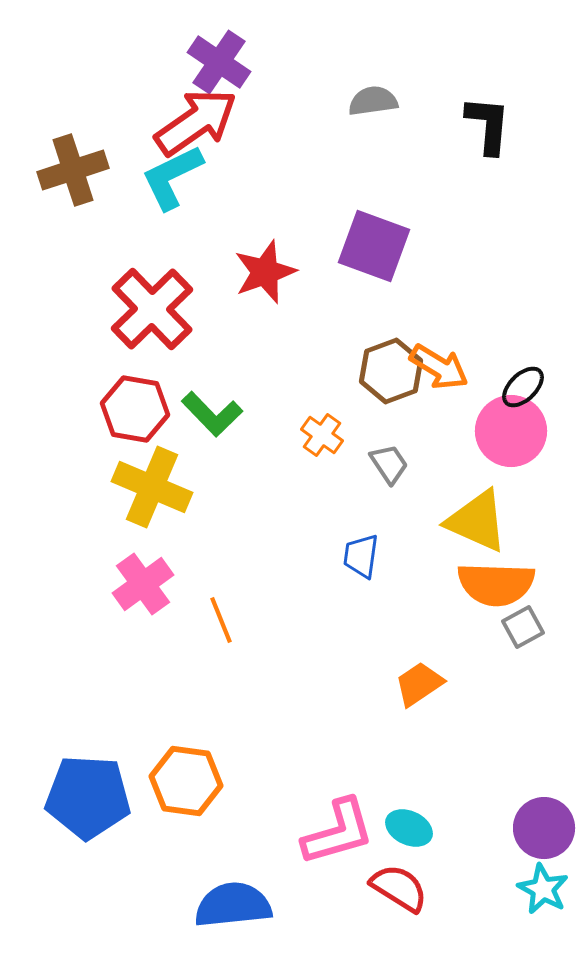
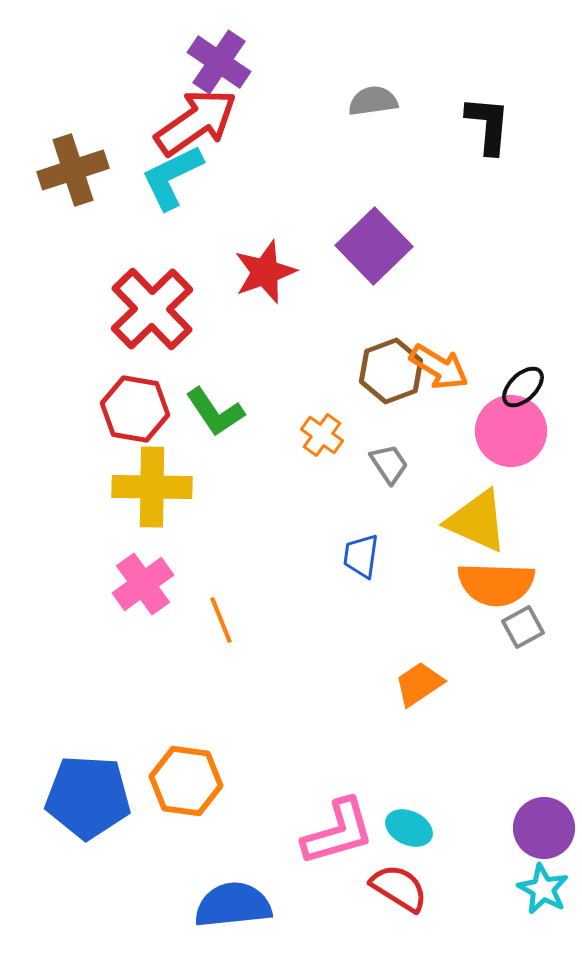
purple square: rotated 26 degrees clockwise
green L-shape: moved 3 px right, 2 px up; rotated 10 degrees clockwise
yellow cross: rotated 22 degrees counterclockwise
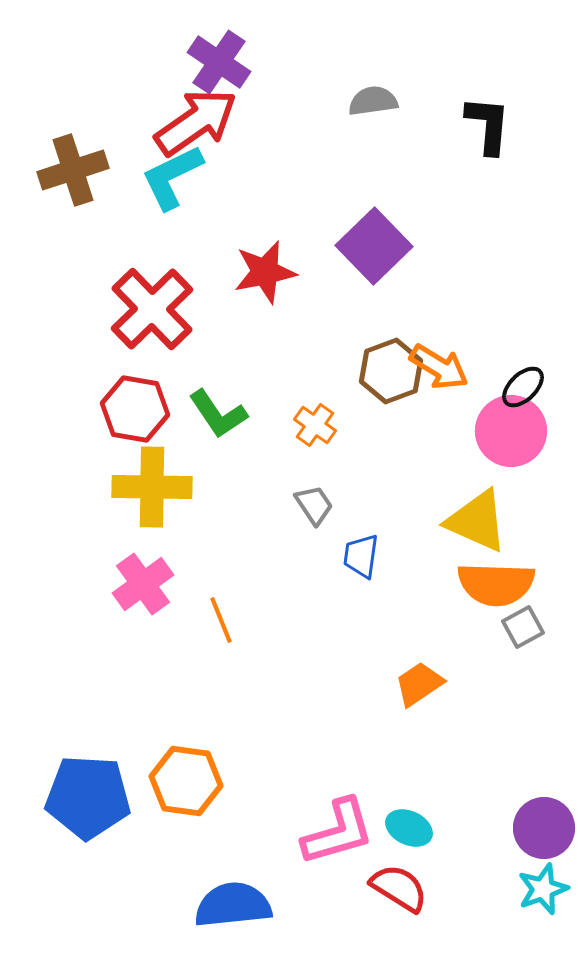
red star: rotated 8 degrees clockwise
green L-shape: moved 3 px right, 2 px down
orange cross: moved 7 px left, 10 px up
gray trapezoid: moved 75 px left, 41 px down
cyan star: rotated 24 degrees clockwise
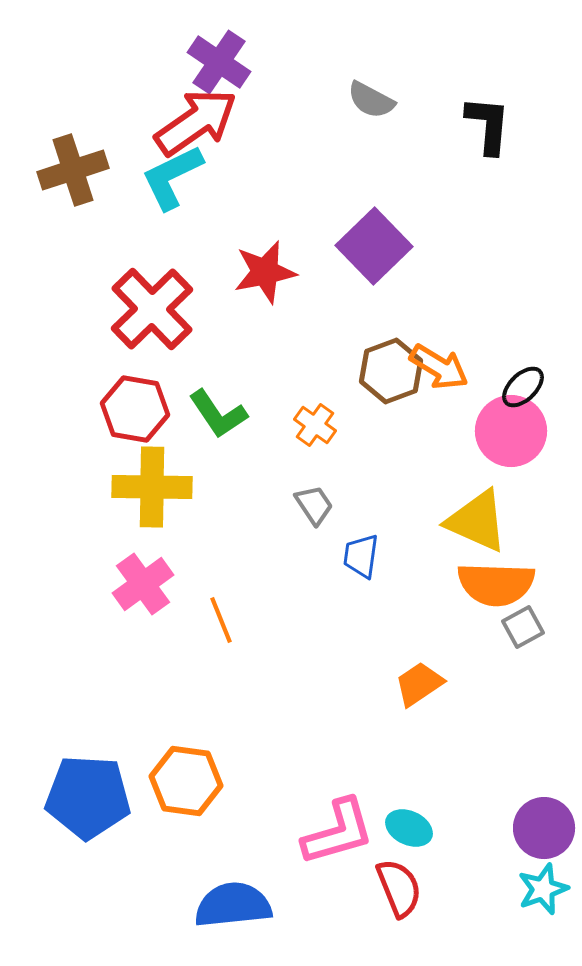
gray semicircle: moved 2 px left, 1 px up; rotated 144 degrees counterclockwise
red semicircle: rotated 36 degrees clockwise
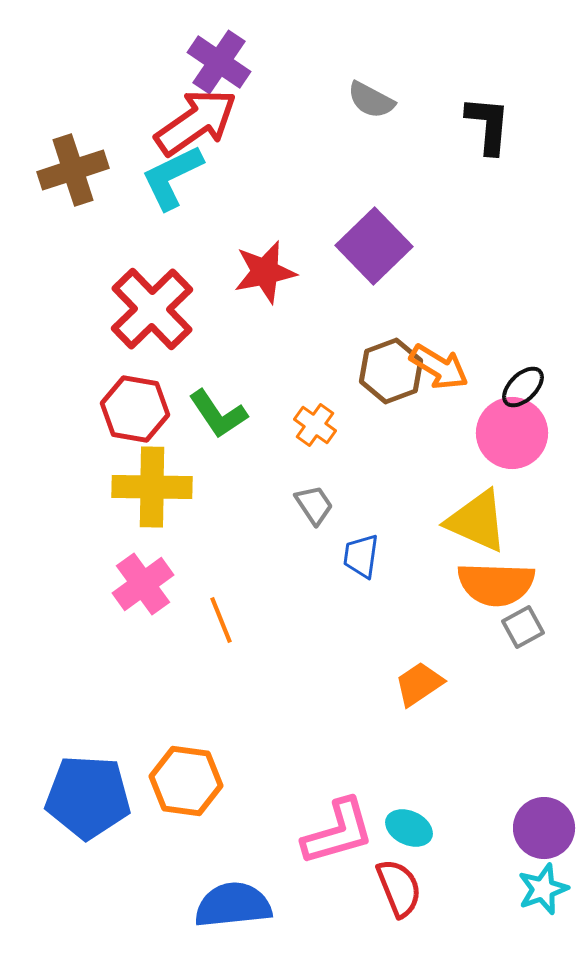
pink circle: moved 1 px right, 2 px down
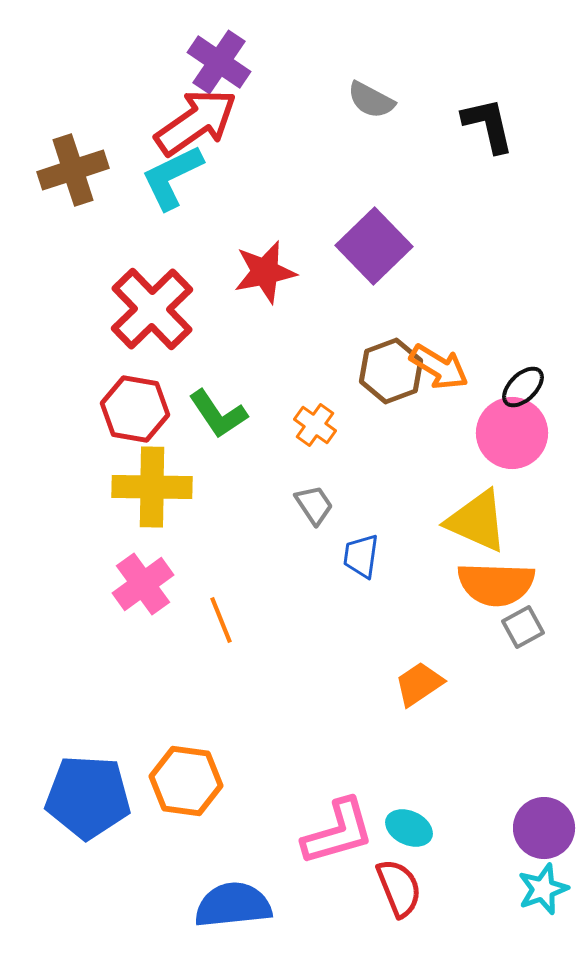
black L-shape: rotated 18 degrees counterclockwise
